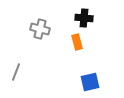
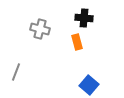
blue square: moved 1 px left, 3 px down; rotated 36 degrees counterclockwise
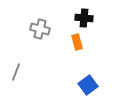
blue square: moved 1 px left; rotated 12 degrees clockwise
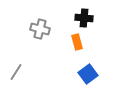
gray line: rotated 12 degrees clockwise
blue square: moved 11 px up
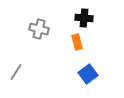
gray cross: moved 1 px left
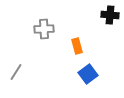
black cross: moved 26 px right, 3 px up
gray cross: moved 5 px right; rotated 18 degrees counterclockwise
orange rectangle: moved 4 px down
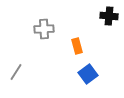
black cross: moved 1 px left, 1 px down
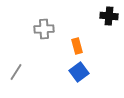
blue square: moved 9 px left, 2 px up
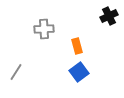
black cross: rotated 30 degrees counterclockwise
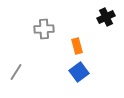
black cross: moved 3 px left, 1 px down
